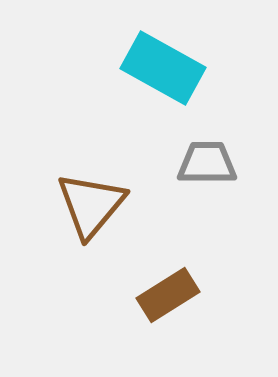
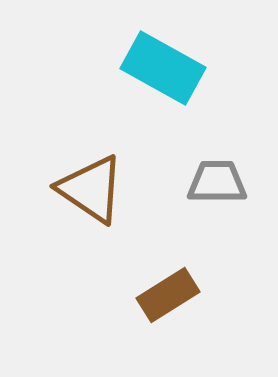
gray trapezoid: moved 10 px right, 19 px down
brown triangle: moved 16 px up; rotated 36 degrees counterclockwise
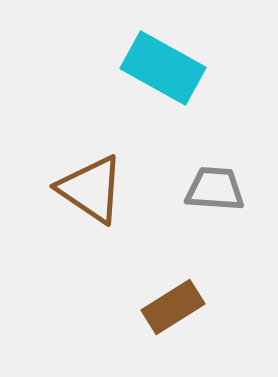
gray trapezoid: moved 2 px left, 7 px down; rotated 4 degrees clockwise
brown rectangle: moved 5 px right, 12 px down
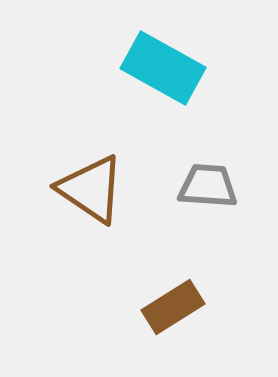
gray trapezoid: moved 7 px left, 3 px up
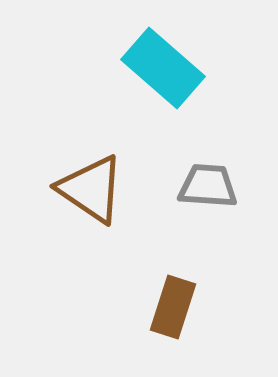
cyan rectangle: rotated 12 degrees clockwise
brown rectangle: rotated 40 degrees counterclockwise
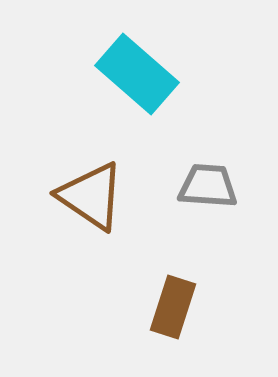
cyan rectangle: moved 26 px left, 6 px down
brown triangle: moved 7 px down
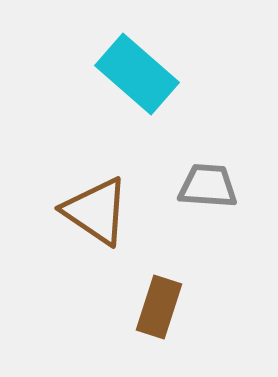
brown triangle: moved 5 px right, 15 px down
brown rectangle: moved 14 px left
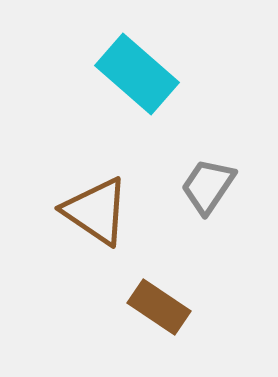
gray trapezoid: rotated 60 degrees counterclockwise
brown rectangle: rotated 74 degrees counterclockwise
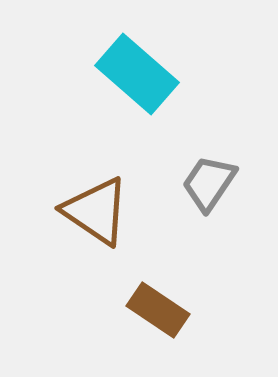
gray trapezoid: moved 1 px right, 3 px up
brown rectangle: moved 1 px left, 3 px down
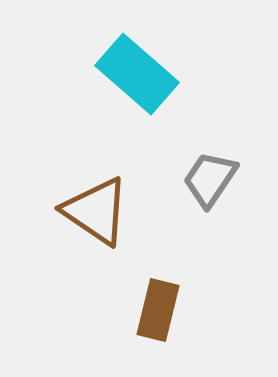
gray trapezoid: moved 1 px right, 4 px up
brown rectangle: rotated 70 degrees clockwise
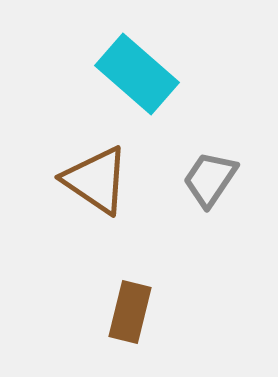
brown triangle: moved 31 px up
brown rectangle: moved 28 px left, 2 px down
